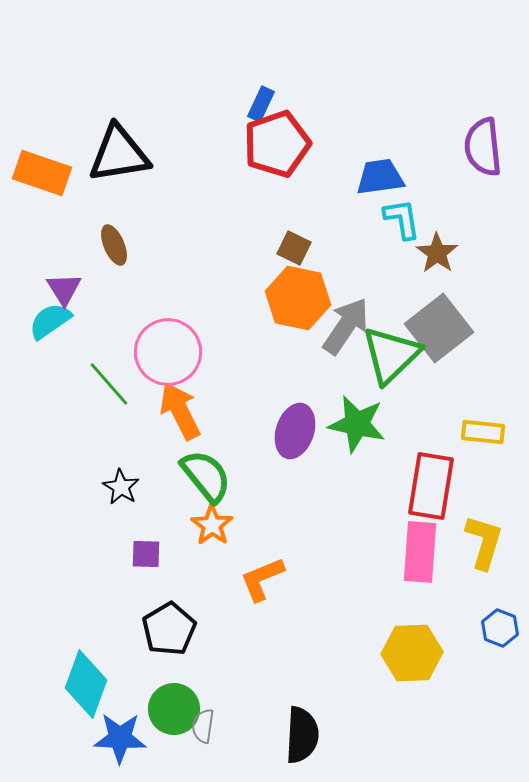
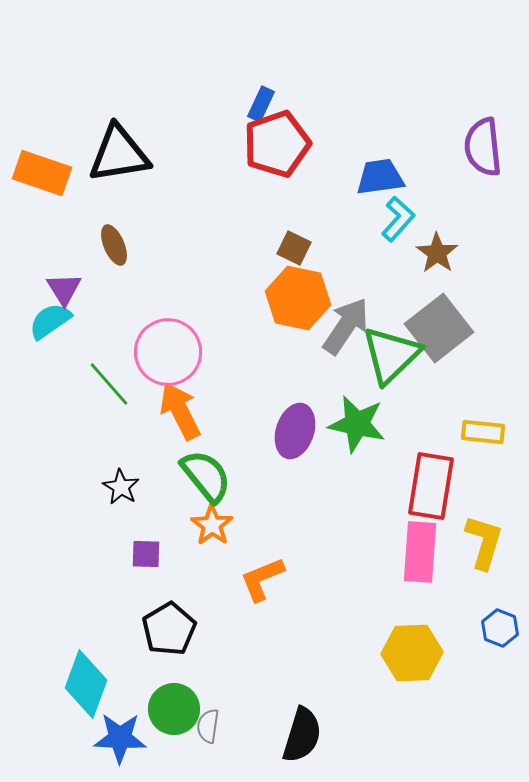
cyan L-shape: moved 4 px left; rotated 51 degrees clockwise
gray semicircle: moved 5 px right
black semicircle: rotated 14 degrees clockwise
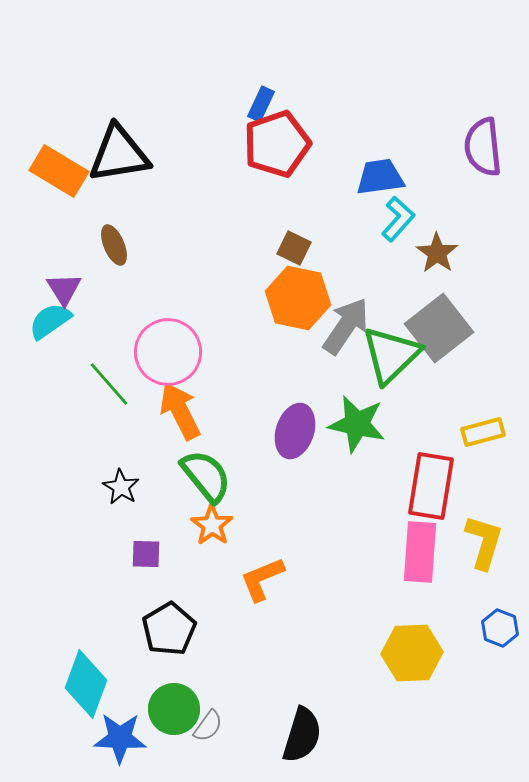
orange rectangle: moved 17 px right, 2 px up; rotated 12 degrees clockwise
yellow rectangle: rotated 21 degrees counterclockwise
gray semicircle: rotated 152 degrees counterclockwise
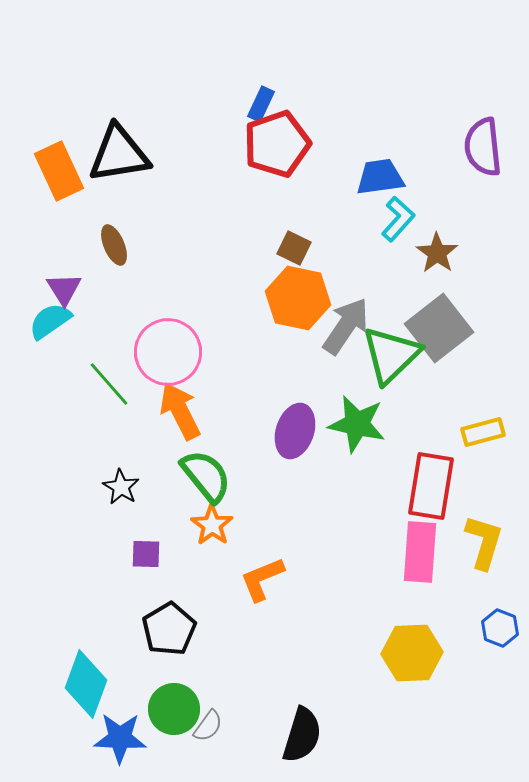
orange rectangle: rotated 34 degrees clockwise
